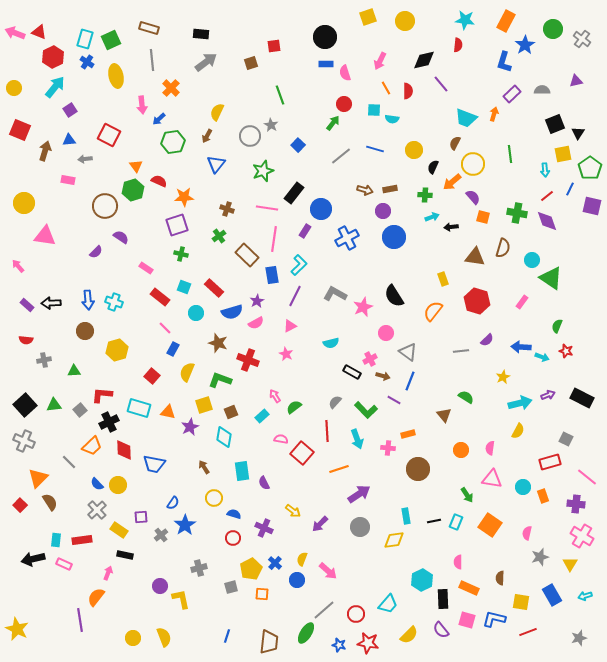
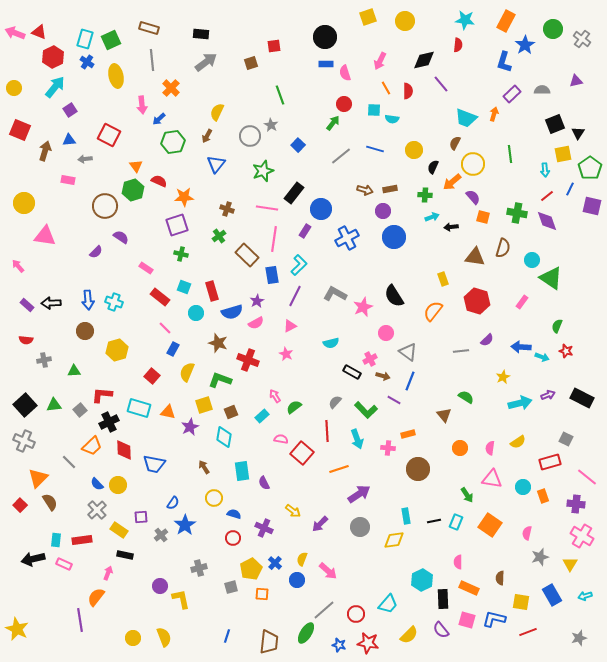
red rectangle at (214, 288): moved 2 px left, 3 px down; rotated 30 degrees clockwise
yellow semicircle at (518, 431): moved 11 px down; rotated 28 degrees clockwise
orange circle at (461, 450): moved 1 px left, 2 px up
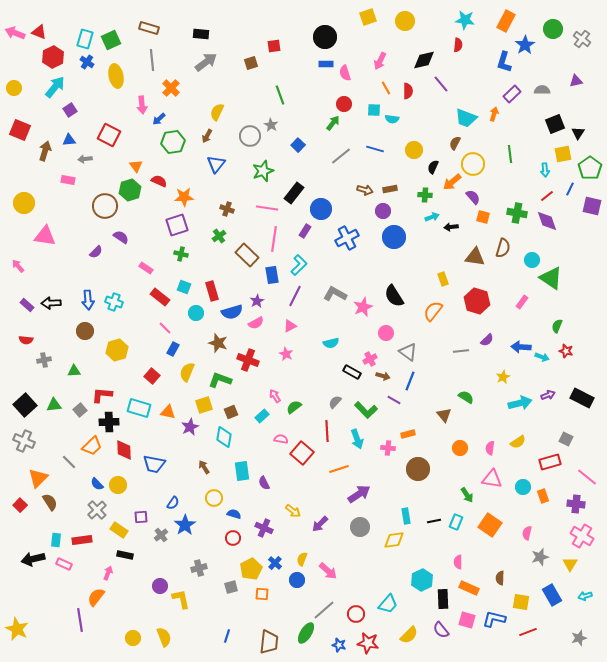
green hexagon at (133, 190): moved 3 px left
black cross at (109, 422): rotated 24 degrees clockwise
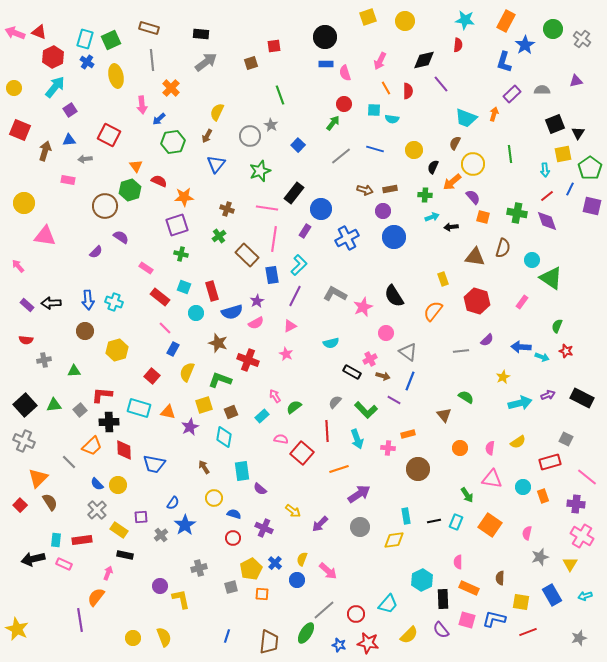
green star at (263, 171): moved 3 px left
purple semicircle at (264, 483): moved 4 px left, 6 px down; rotated 24 degrees counterclockwise
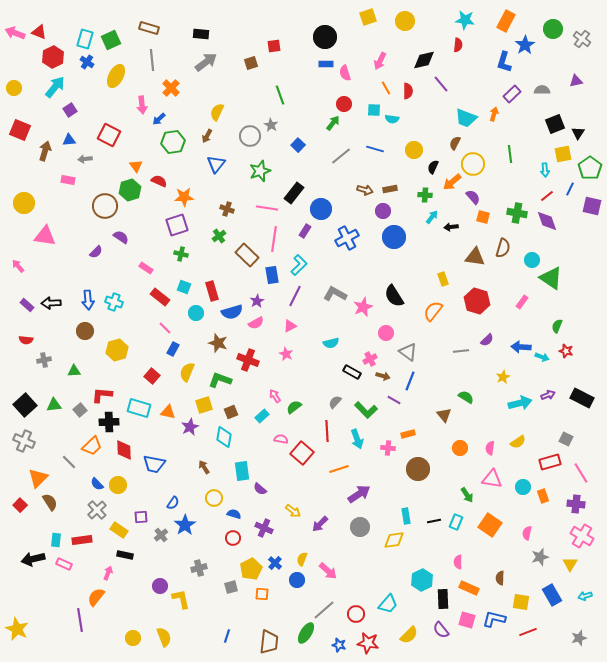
yellow ellipse at (116, 76): rotated 40 degrees clockwise
cyan arrow at (432, 217): rotated 32 degrees counterclockwise
pink line at (587, 477): moved 6 px left, 4 px up; rotated 20 degrees clockwise
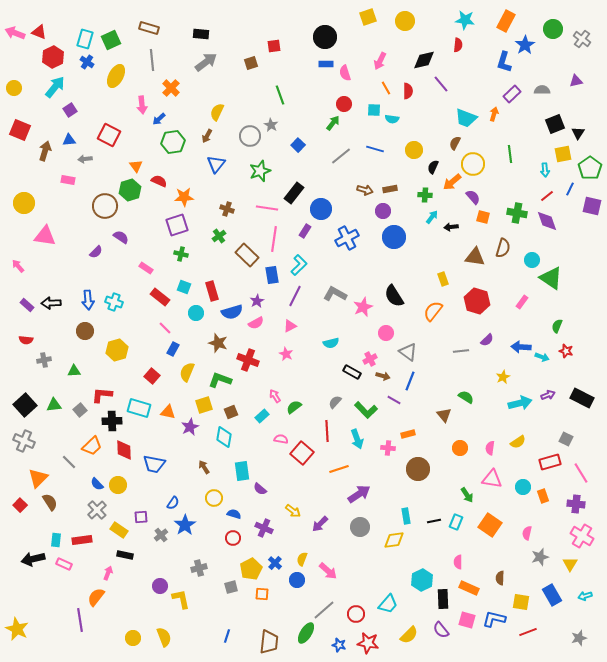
black cross at (109, 422): moved 3 px right, 1 px up
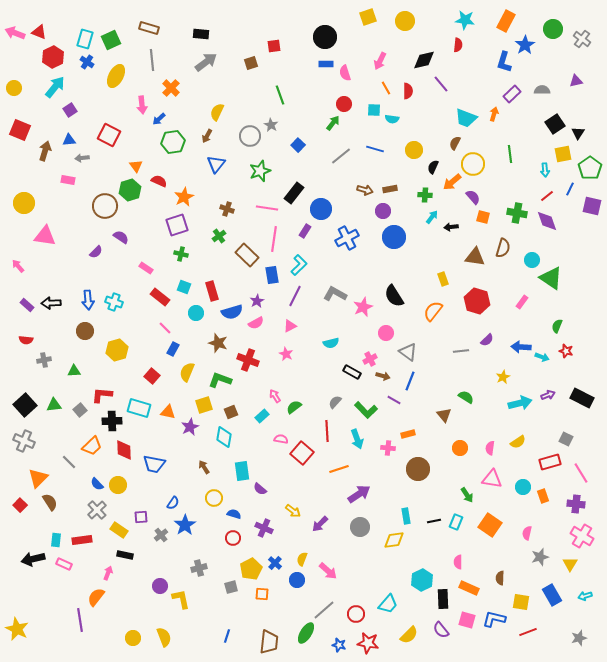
black square at (555, 124): rotated 12 degrees counterclockwise
gray arrow at (85, 159): moved 3 px left, 1 px up
orange star at (184, 197): rotated 24 degrees counterclockwise
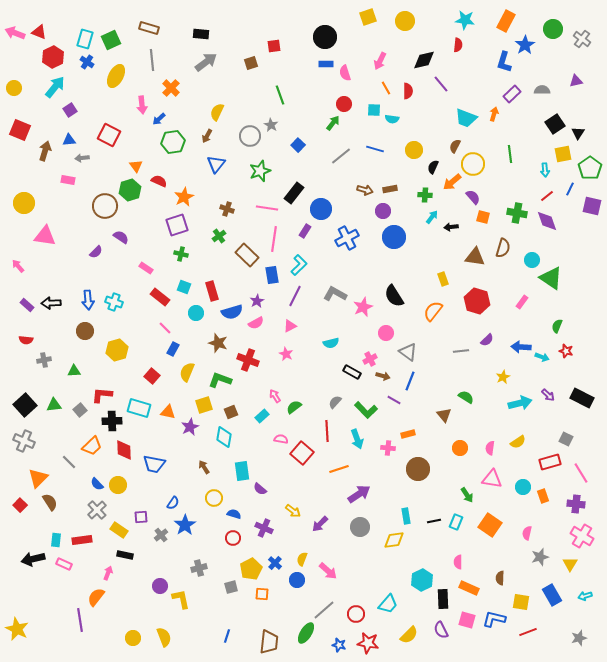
brown semicircle at (455, 143): moved 3 px down
purple arrow at (548, 395): rotated 64 degrees clockwise
purple semicircle at (441, 630): rotated 12 degrees clockwise
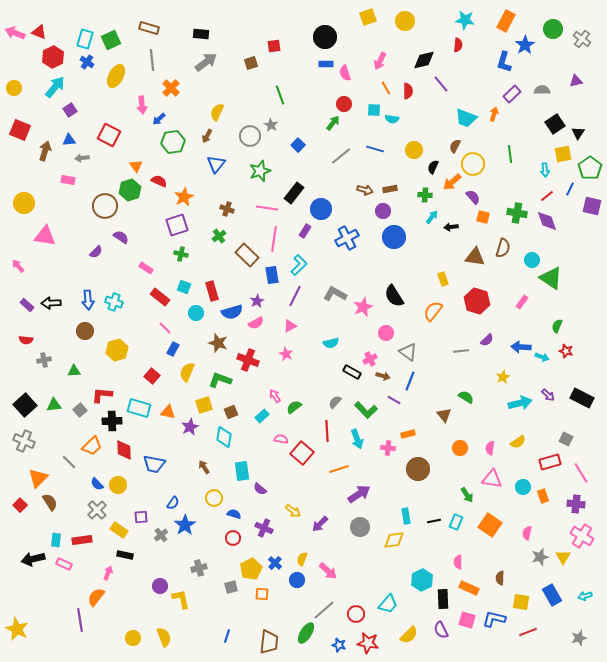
yellow triangle at (570, 564): moved 7 px left, 7 px up
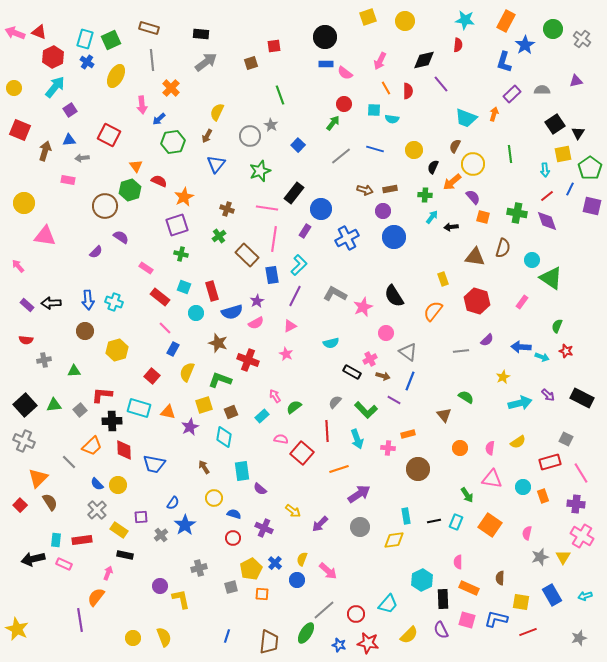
pink semicircle at (345, 73): rotated 35 degrees counterclockwise
blue L-shape at (494, 619): moved 2 px right
